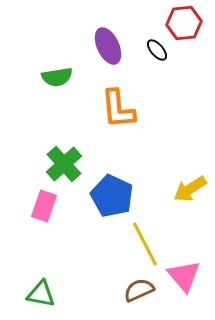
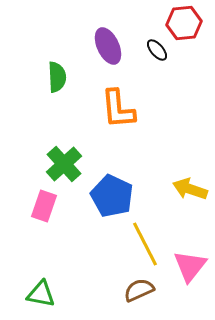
green semicircle: rotated 84 degrees counterclockwise
yellow arrow: rotated 52 degrees clockwise
pink triangle: moved 6 px right, 10 px up; rotated 18 degrees clockwise
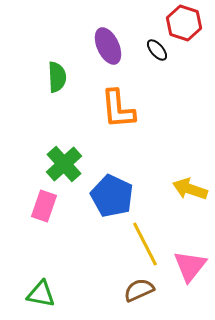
red hexagon: rotated 24 degrees clockwise
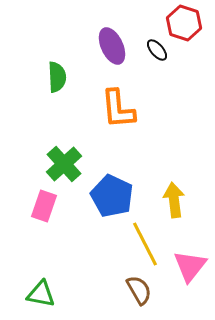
purple ellipse: moved 4 px right
yellow arrow: moved 16 px left, 11 px down; rotated 64 degrees clockwise
brown semicircle: rotated 84 degrees clockwise
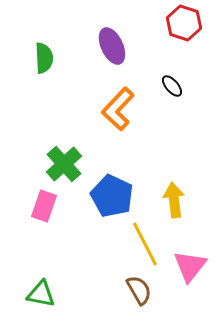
black ellipse: moved 15 px right, 36 px down
green semicircle: moved 13 px left, 19 px up
orange L-shape: rotated 48 degrees clockwise
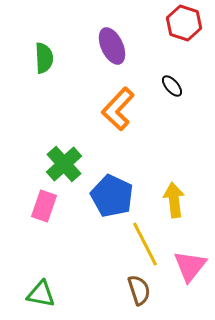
brown semicircle: rotated 12 degrees clockwise
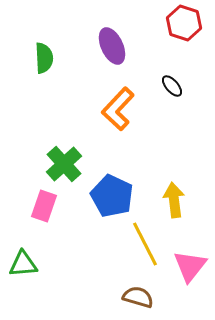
brown semicircle: moved 1 px left, 7 px down; rotated 56 degrees counterclockwise
green triangle: moved 18 px left, 30 px up; rotated 16 degrees counterclockwise
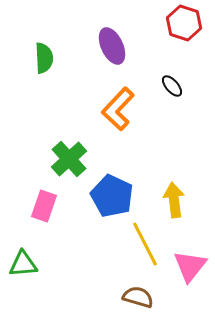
green cross: moved 5 px right, 5 px up
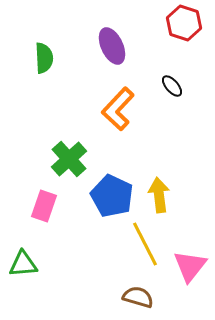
yellow arrow: moved 15 px left, 5 px up
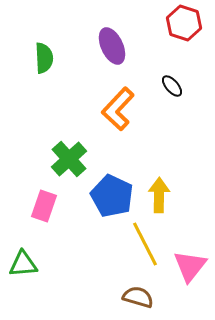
yellow arrow: rotated 8 degrees clockwise
